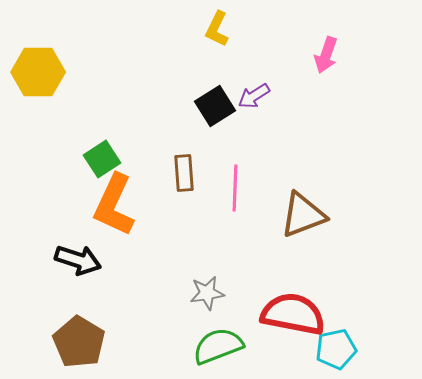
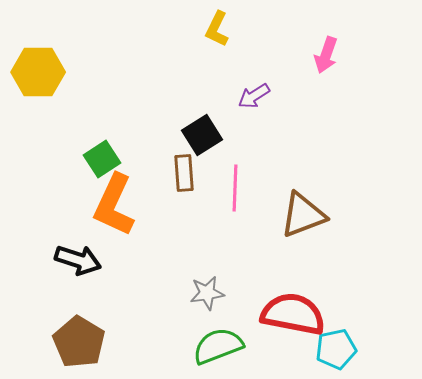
black square: moved 13 px left, 29 px down
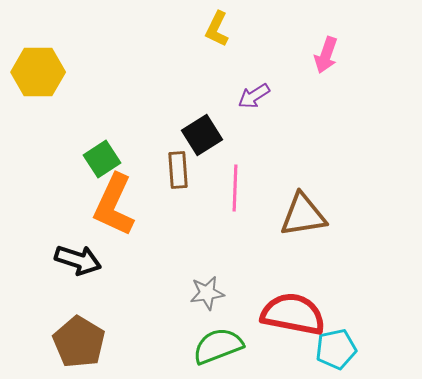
brown rectangle: moved 6 px left, 3 px up
brown triangle: rotated 12 degrees clockwise
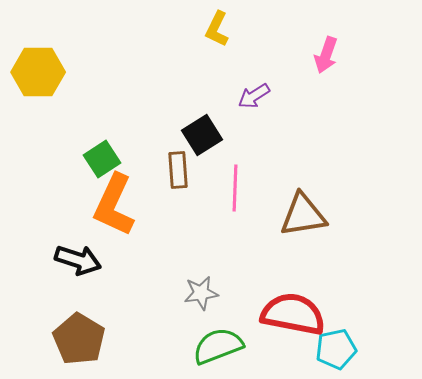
gray star: moved 6 px left
brown pentagon: moved 3 px up
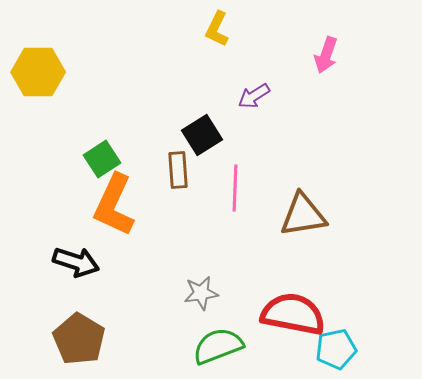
black arrow: moved 2 px left, 2 px down
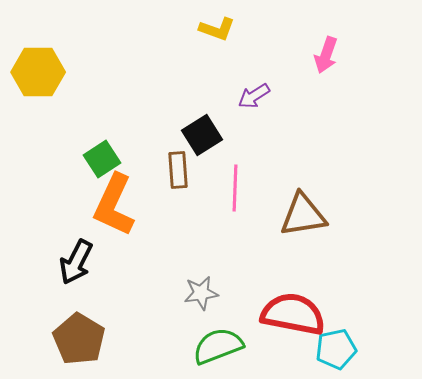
yellow L-shape: rotated 96 degrees counterclockwise
black arrow: rotated 99 degrees clockwise
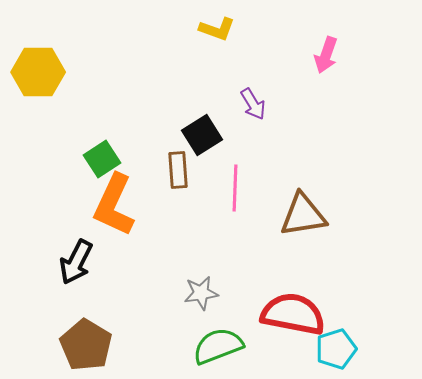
purple arrow: moved 1 px left, 8 px down; rotated 88 degrees counterclockwise
brown pentagon: moved 7 px right, 6 px down
cyan pentagon: rotated 6 degrees counterclockwise
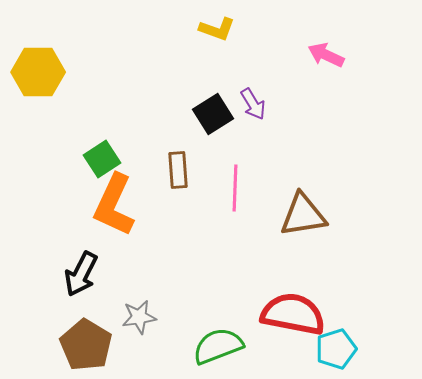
pink arrow: rotated 96 degrees clockwise
black square: moved 11 px right, 21 px up
black arrow: moved 5 px right, 12 px down
gray star: moved 62 px left, 24 px down
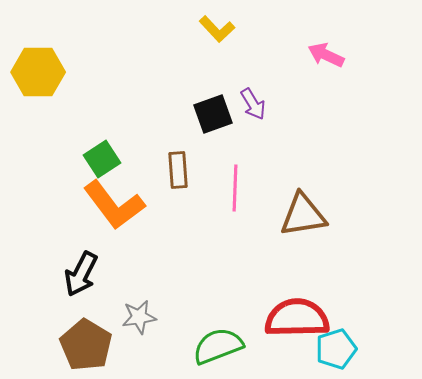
yellow L-shape: rotated 27 degrees clockwise
black square: rotated 12 degrees clockwise
orange L-shape: rotated 62 degrees counterclockwise
red semicircle: moved 4 px right, 4 px down; rotated 12 degrees counterclockwise
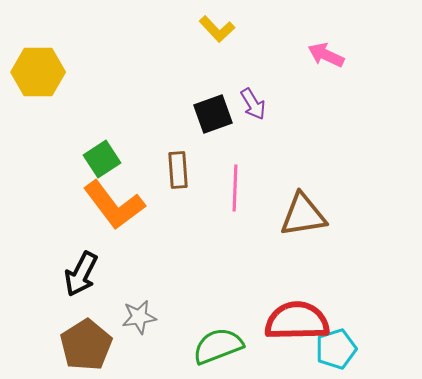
red semicircle: moved 3 px down
brown pentagon: rotated 9 degrees clockwise
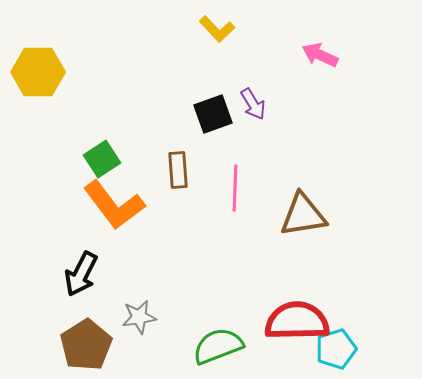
pink arrow: moved 6 px left
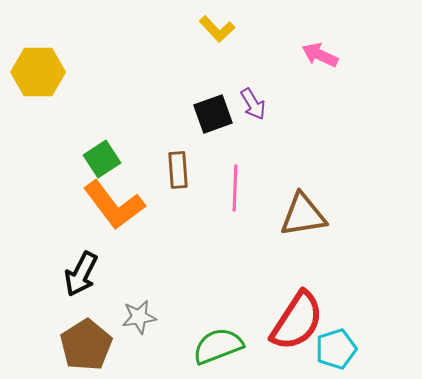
red semicircle: rotated 124 degrees clockwise
